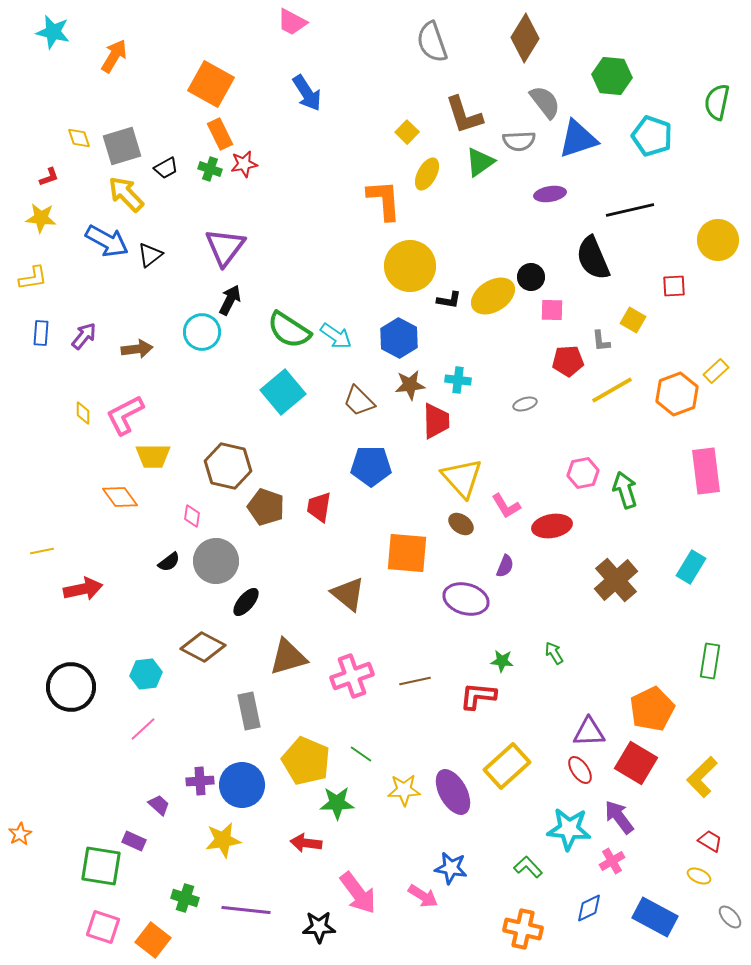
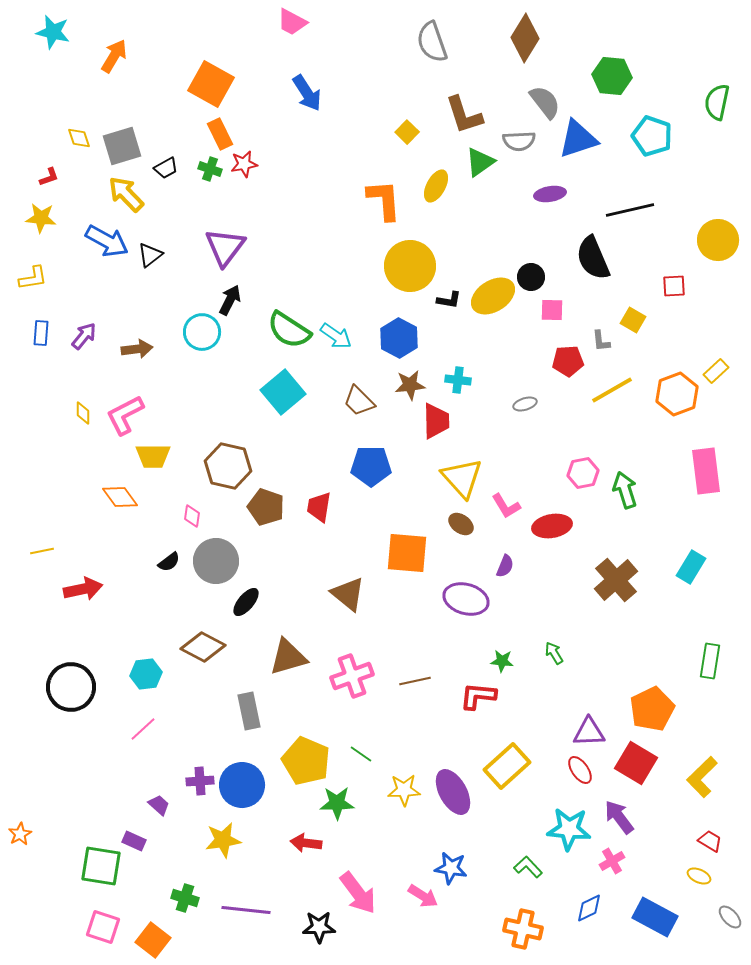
yellow ellipse at (427, 174): moved 9 px right, 12 px down
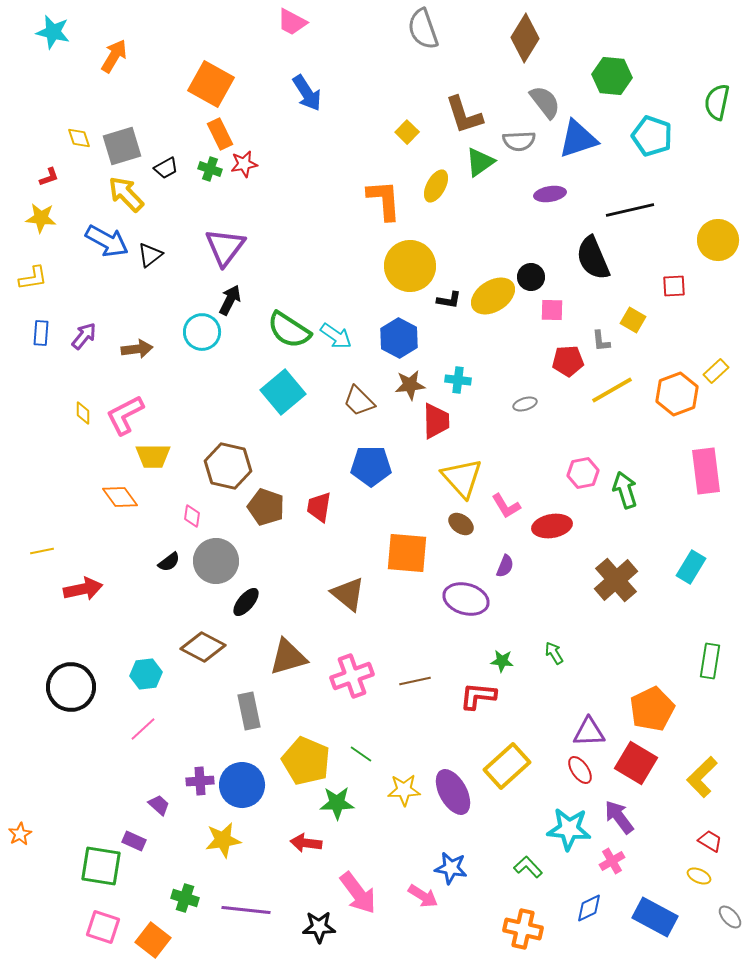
gray semicircle at (432, 42): moved 9 px left, 13 px up
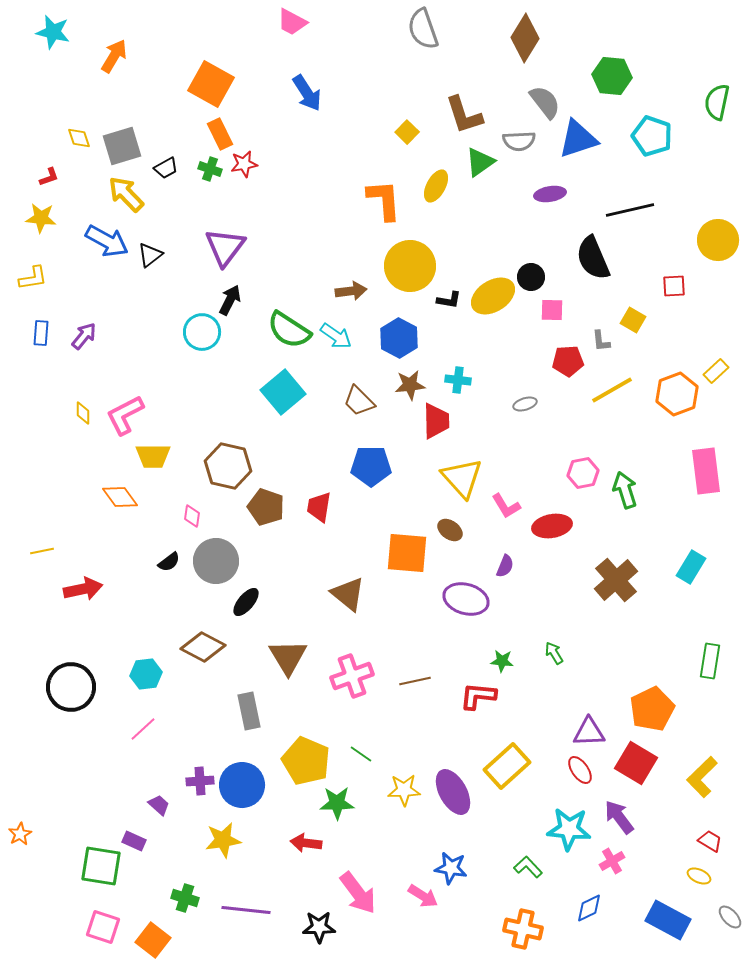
brown arrow at (137, 349): moved 214 px right, 58 px up
brown ellipse at (461, 524): moved 11 px left, 6 px down
brown triangle at (288, 657): rotated 45 degrees counterclockwise
blue rectangle at (655, 917): moved 13 px right, 3 px down
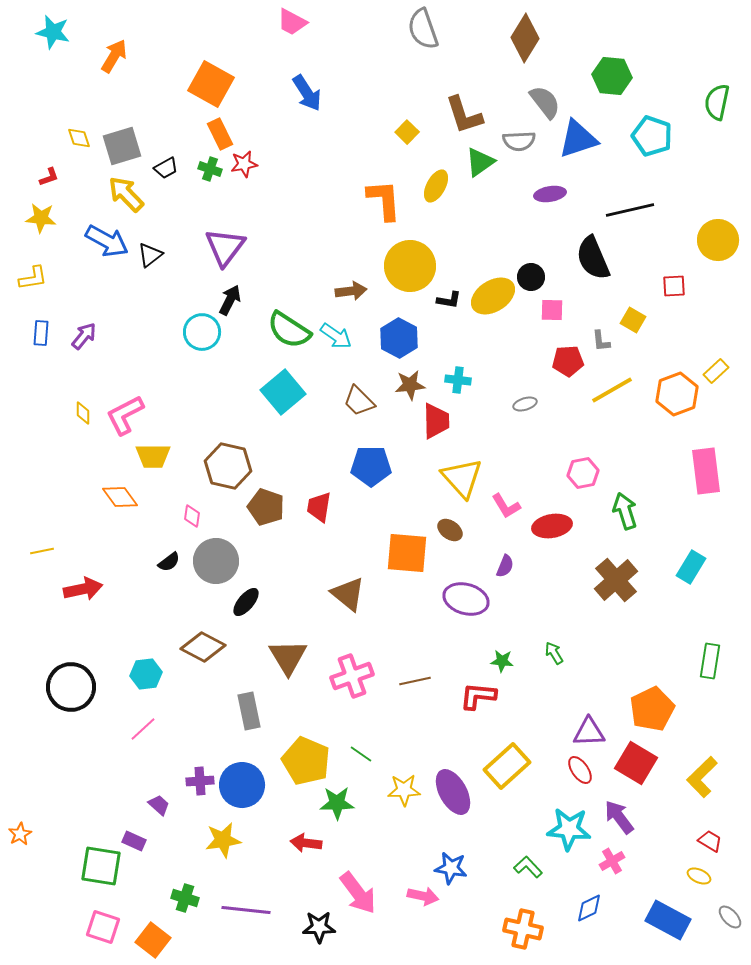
green arrow at (625, 490): moved 21 px down
pink arrow at (423, 896): rotated 20 degrees counterclockwise
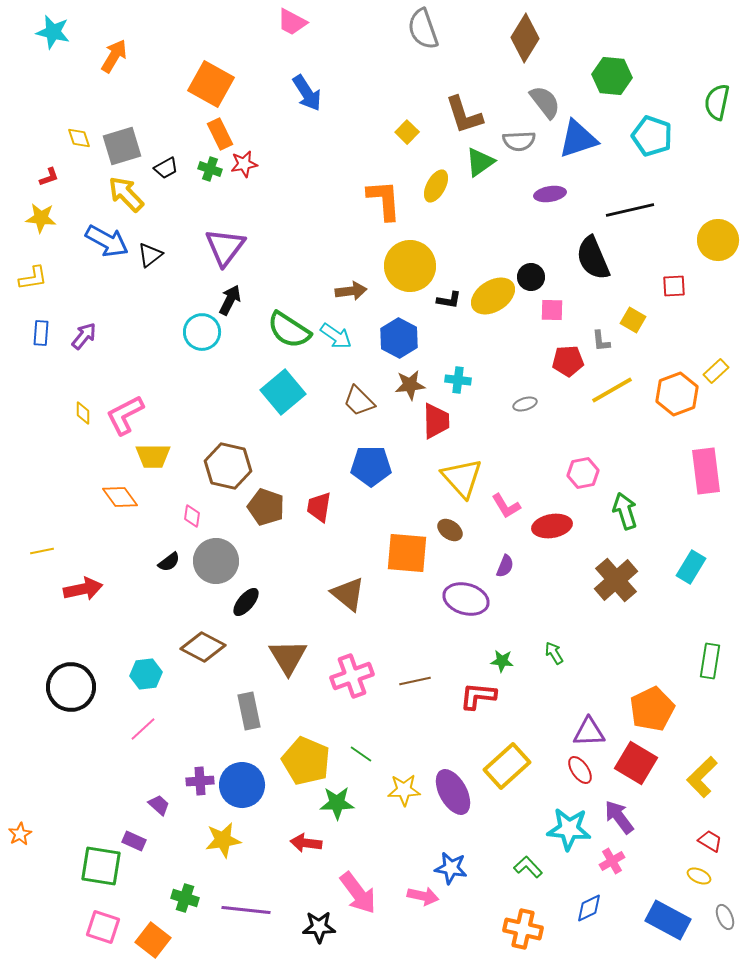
gray ellipse at (730, 917): moved 5 px left; rotated 20 degrees clockwise
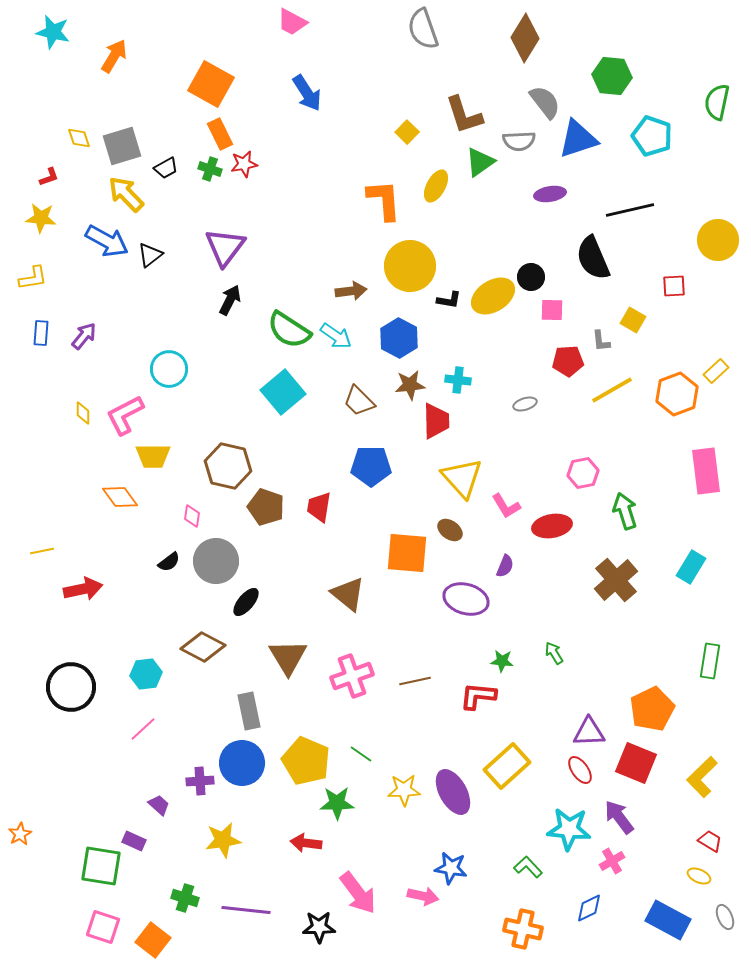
cyan circle at (202, 332): moved 33 px left, 37 px down
red square at (636, 763): rotated 9 degrees counterclockwise
blue circle at (242, 785): moved 22 px up
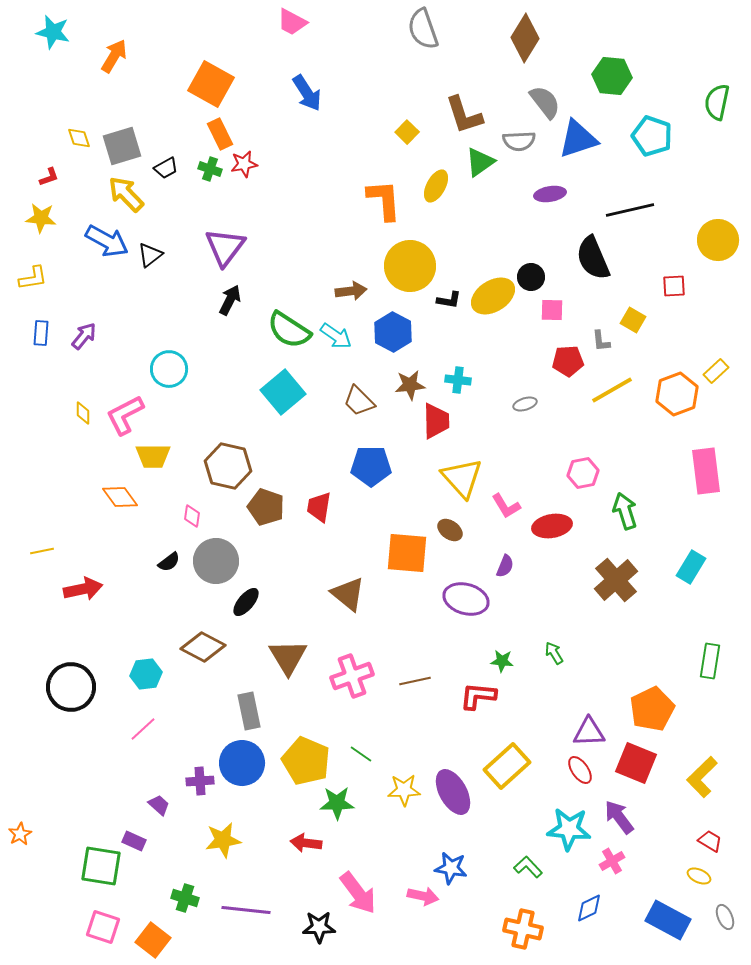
blue hexagon at (399, 338): moved 6 px left, 6 px up
